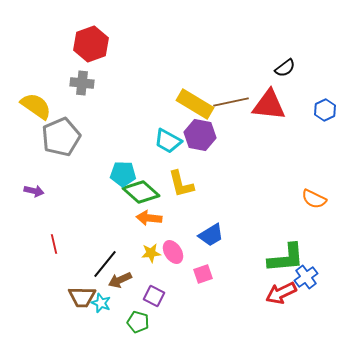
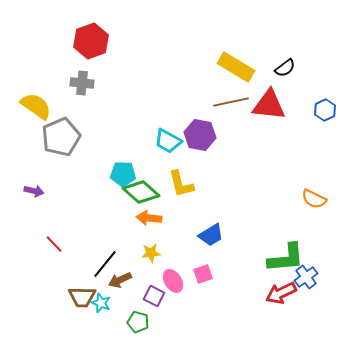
red hexagon: moved 3 px up
yellow rectangle: moved 41 px right, 37 px up
red line: rotated 30 degrees counterclockwise
pink ellipse: moved 29 px down
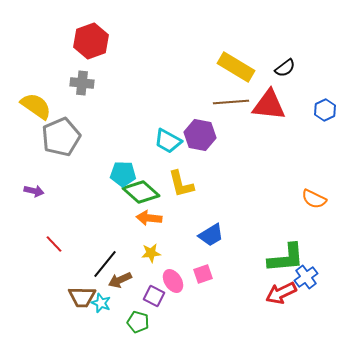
brown line: rotated 8 degrees clockwise
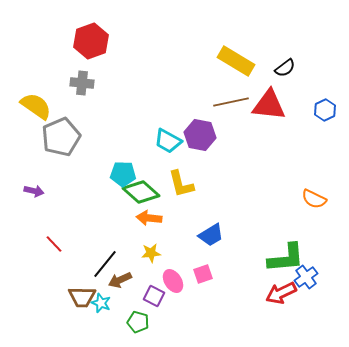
yellow rectangle: moved 6 px up
brown line: rotated 8 degrees counterclockwise
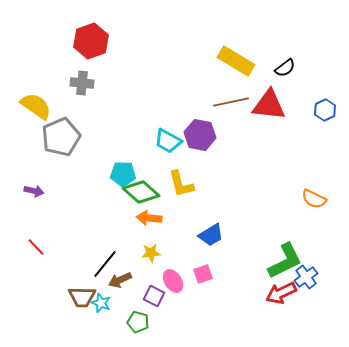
red line: moved 18 px left, 3 px down
green L-shape: moved 1 px left, 3 px down; rotated 21 degrees counterclockwise
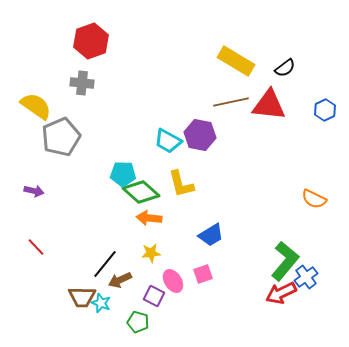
green L-shape: rotated 24 degrees counterclockwise
